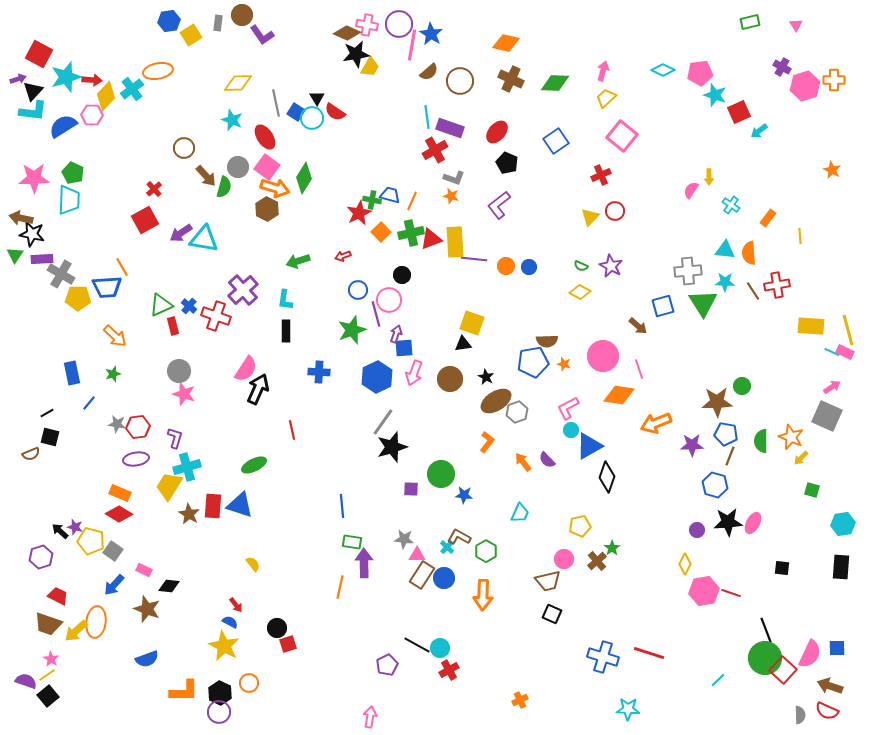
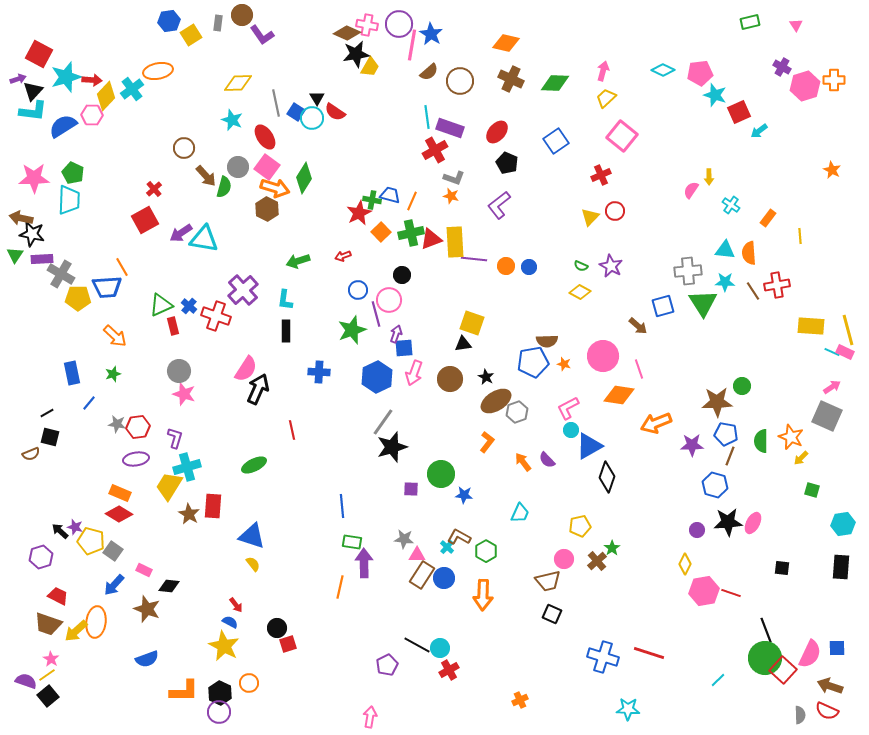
blue triangle at (240, 505): moved 12 px right, 31 px down
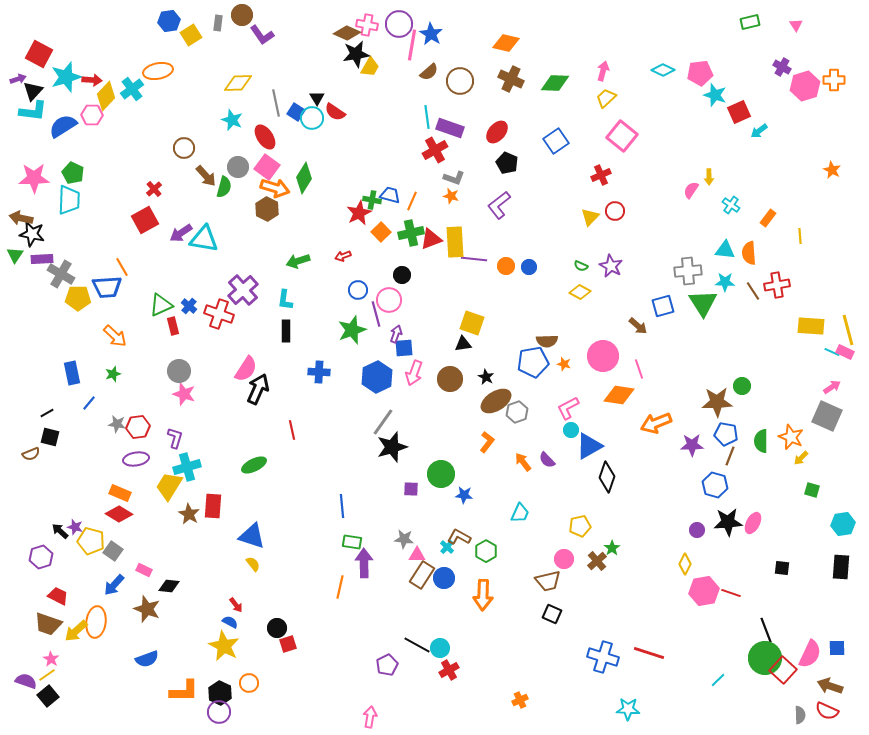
red cross at (216, 316): moved 3 px right, 2 px up
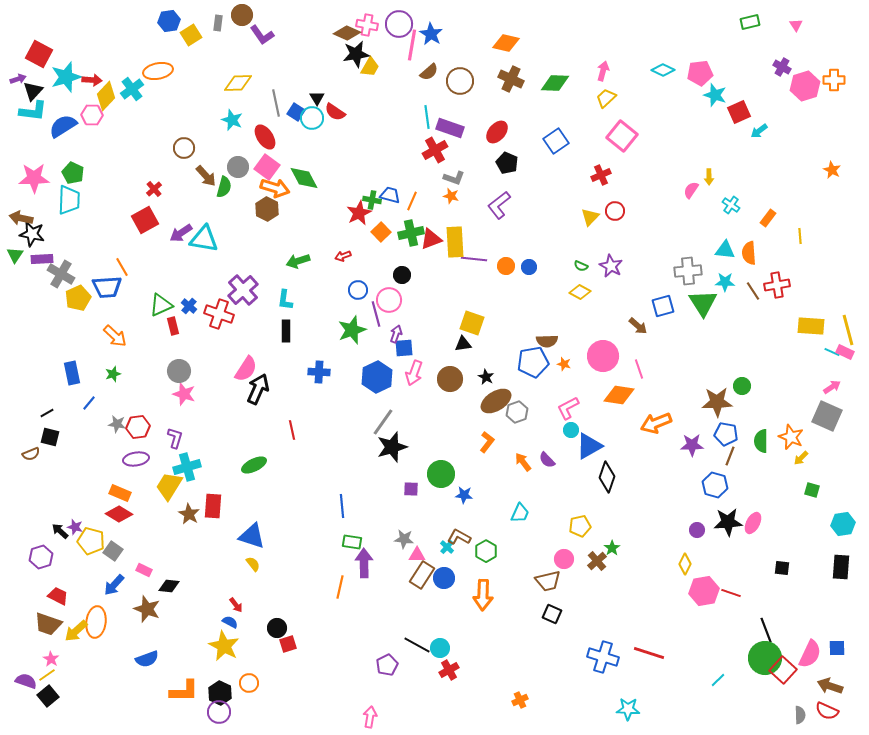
green diamond at (304, 178): rotated 60 degrees counterclockwise
yellow pentagon at (78, 298): rotated 25 degrees counterclockwise
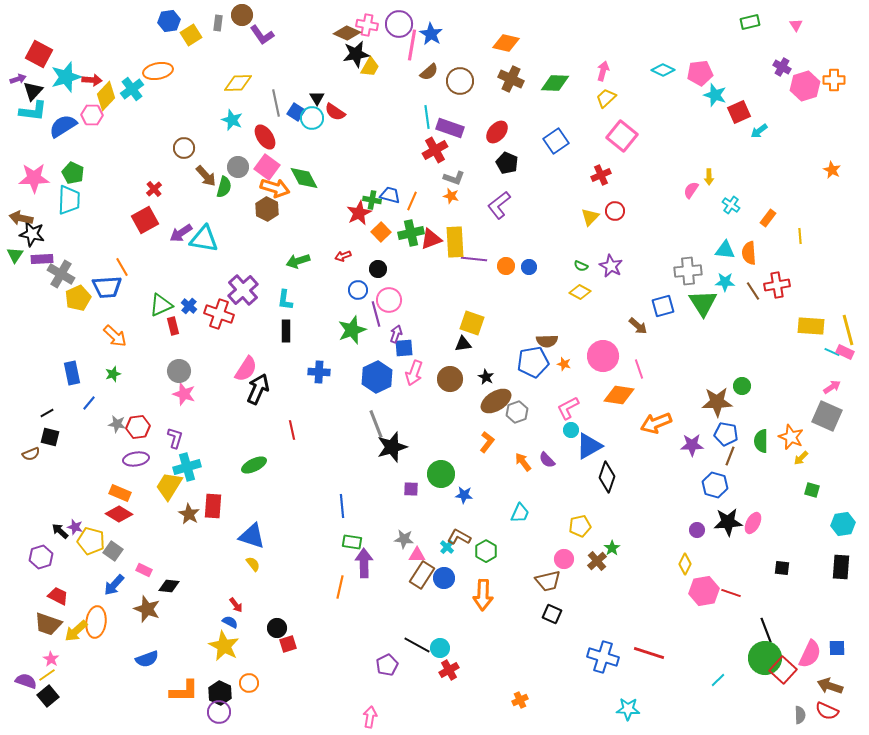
black circle at (402, 275): moved 24 px left, 6 px up
gray line at (383, 422): moved 7 px left, 2 px down; rotated 56 degrees counterclockwise
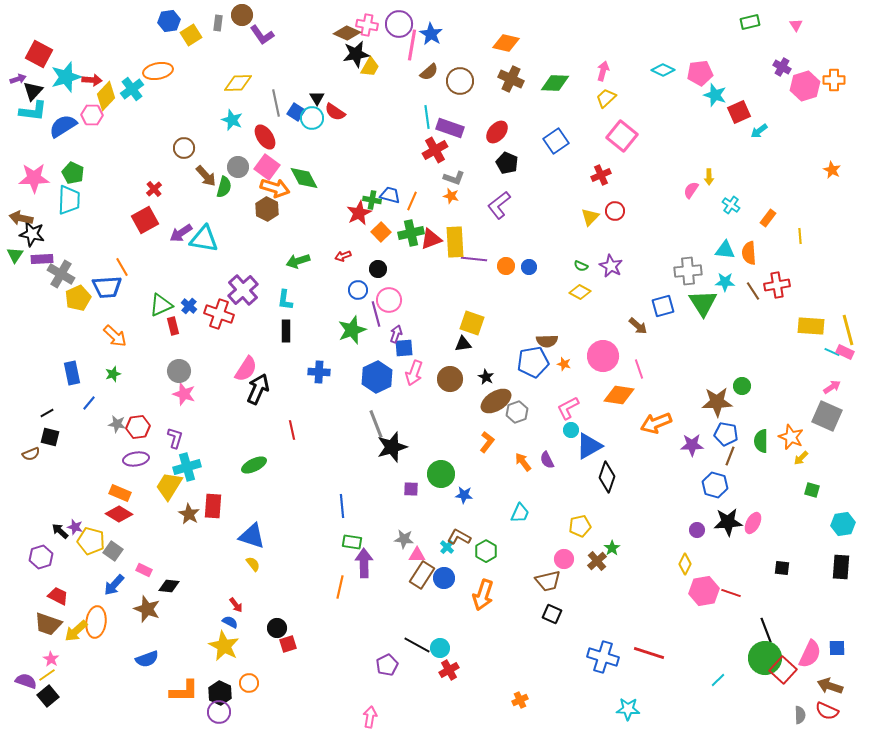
purple semicircle at (547, 460): rotated 18 degrees clockwise
orange arrow at (483, 595): rotated 16 degrees clockwise
